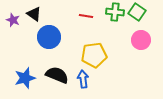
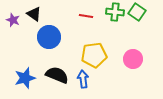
pink circle: moved 8 px left, 19 px down
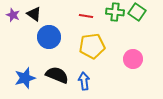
purple star: moved 5 px up
yellow pentagon: moved 2 px left, 9 px up
blue arrow: moved 1 px right, 2 px down
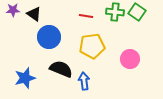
purple star: moved 5 px up; rotated 24 degrees counterclockwise
pink circle: moved 3 px left
black semicircle: moved 4 px right, 6 px up
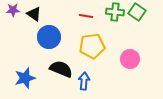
blue arrow: rotated 12 degrees clockwise
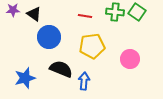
red line: moved 1 px left
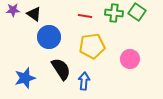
green cross: moved 1 px left, 1 px down
black semicircle: rotated 35 degrees clockwise
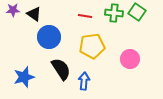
blue star: moved 1 px left, 1 px up
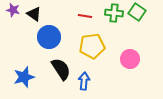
purple star: rotated 16 degrees clockwise
